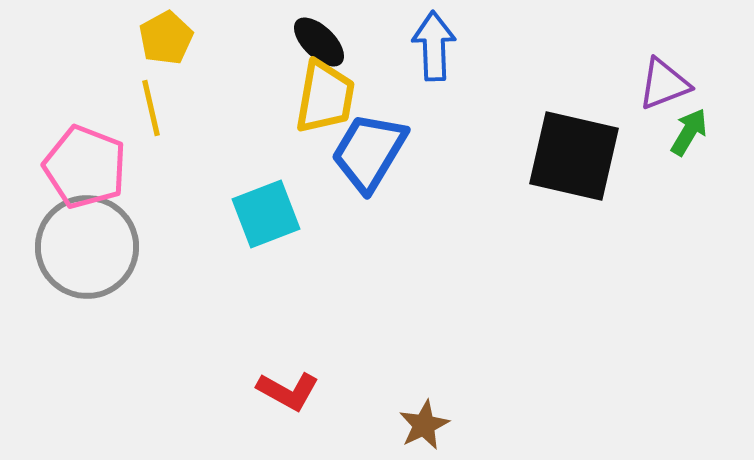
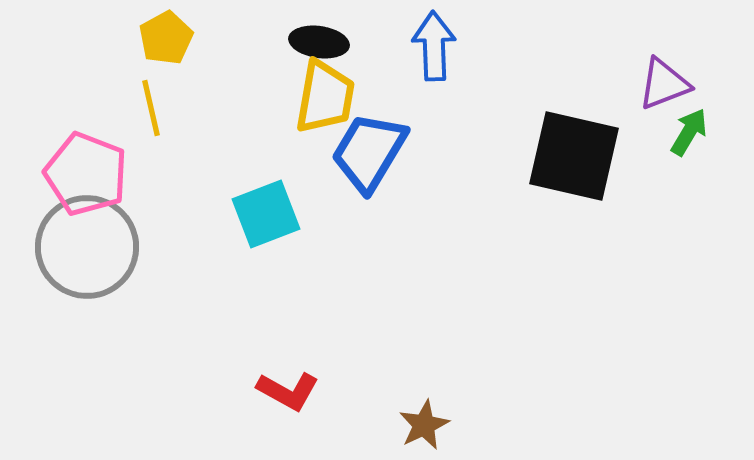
black ellipse: rotated 36 degrees counterclockwise
pink pentagon: moved 1 px right, 7 px down
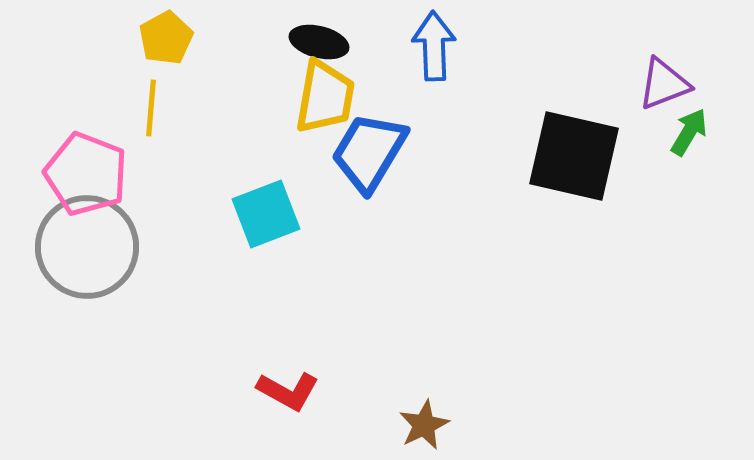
black ellipse: rotated 6 degrees clockwise
yellow line: rotated 18 degrees clockwise
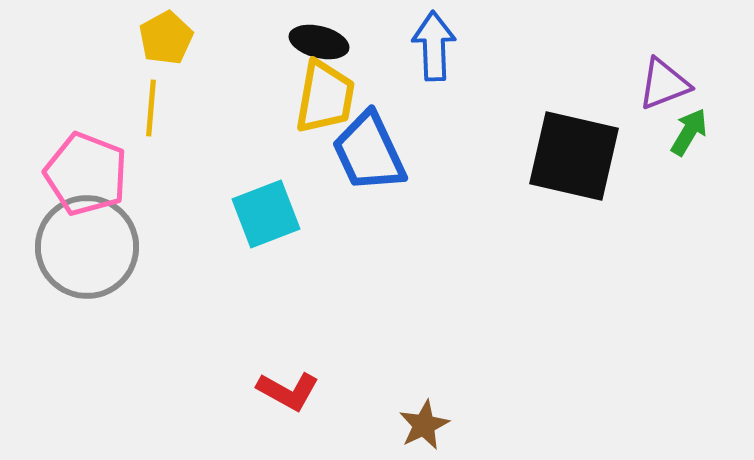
blue trapezoid: rotated 56 degrees counterclockwise
